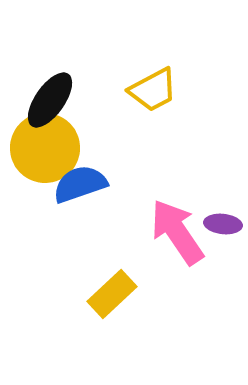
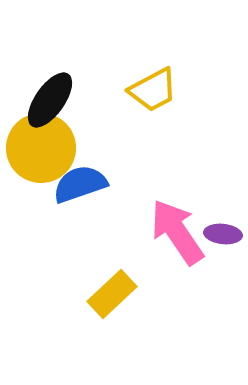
yellow circle: moved 4 px left
purple ellipse: moved 10 px down
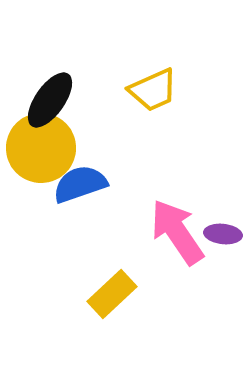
yellow trapezoid: rotated 4 degrees clockwise
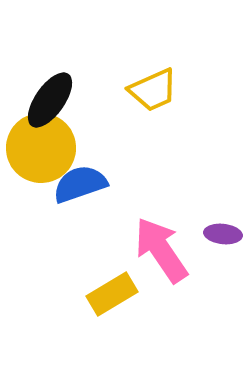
pink arrow: moved 16 px left, 18 px down
yellow rectangle: rotated 12 degrees clockwise
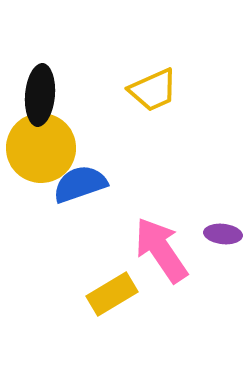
black ellipse: moved 10 px left, 5 px up; rotated 30 degrees counterclockwise
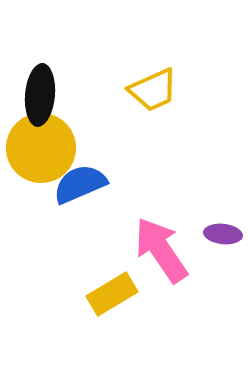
blue semicircle: rotated 4 degrees counterclockwise
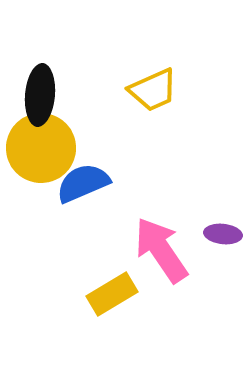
blue semicircle: moved 3 px right, 1 px up
